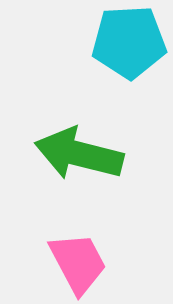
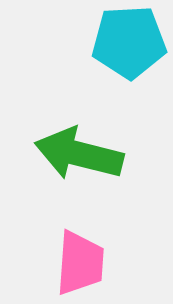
pink trapezoid: moved 2 px right; rotated 32 degrees clockwise
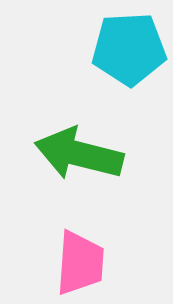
cyan pentagon: moved 7 px down
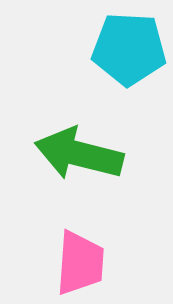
cyan pentagon: rotated 6 degrees clockwise
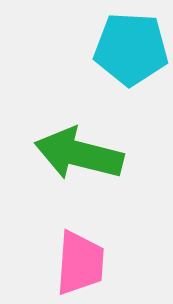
cyan pentagon: moved 2 px right
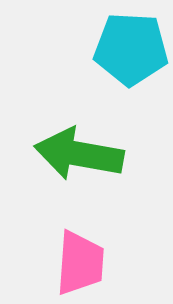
green arrow: rotated 4 degrees counterclockwise
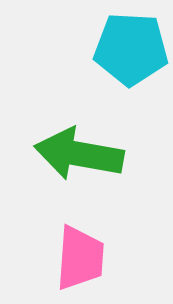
pink trapezoid: moved 5 px up
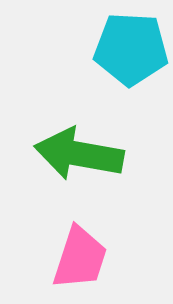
pink trapezoid: rotated 14 degrees clockwise
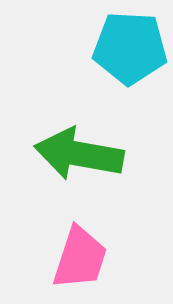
cyan pentagon: moved 1 px left, 1 px up
